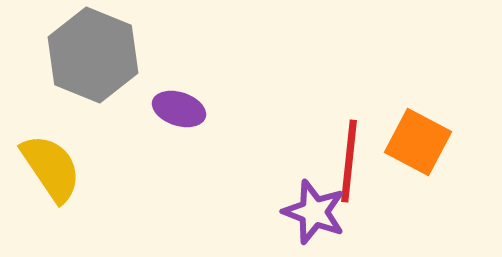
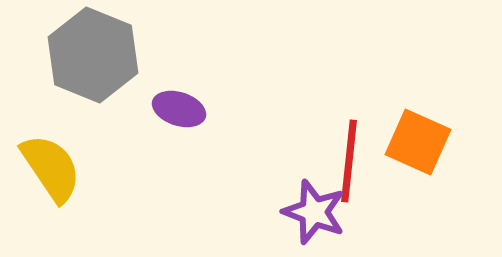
orange square: rotated 4 degrees counterclockwise
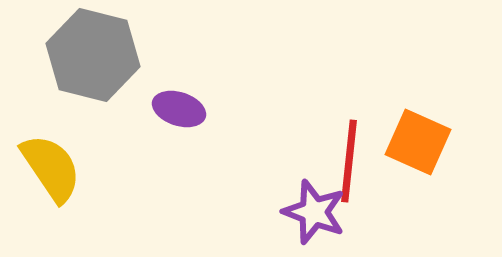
gray hexagon: rotated 8 degrees counterclockwise
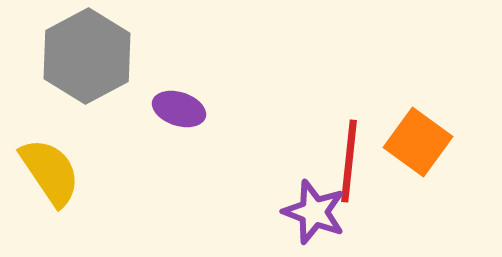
gray hexagon: moved 6 px left, 1 px down; rotated 18 degrees clockwise
orange square: rotated 12 degrees clockwise
yellow semicircle: moved 1 px left, 4 px down
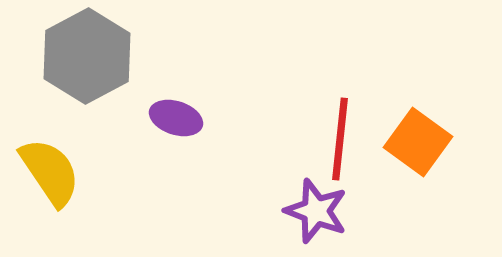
purple ellipse: moved 3 px left, 9 px down
red line: moved 9 px left, 22 px up
purple star: moved 2 px right, 1 px up
